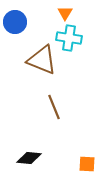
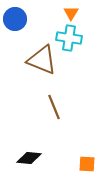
orange triangle: moved 6 px right
blue circle: moved 3 px up
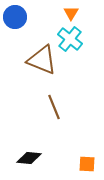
blue circle: moved 2 px up
cyan cross: moved 1 px right, 1 px down; rotated 30 degrees clockwise
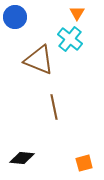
orange triangle: moved 6 px right
brown triangle: moved 3 px left
brown line: rotated 10 degrees clockwise
black diamond: moved 7 px left
orange square: moved 3 px left, 1 px up; rotated 18 degrees counterclockwise
